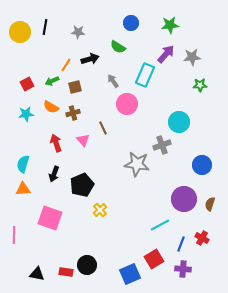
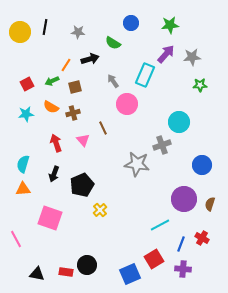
green semicircle at (118, 47): moved 5 px left, 4 px up
pink line at (14, 235): moved 2 px right, 4 px down; rotated 30 degrees counterclockwise
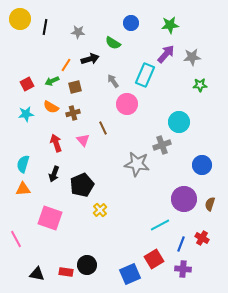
yellow circle at (20, 32): moved 13 px up
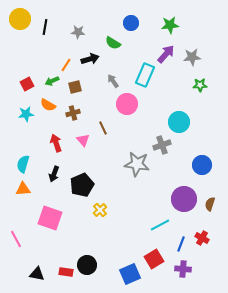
orange semicircle at (51, 107): moved 3 px left, 2 px up
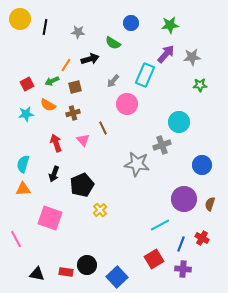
gray arrow at (113, 81): rotated 104 degrees counterclockwise
blue square at (130, 274): moved 13 px left, 3 px down; rotated 20 degrees counterclockwise
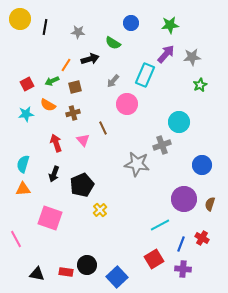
green star at (200, 85): rotated 24 degrees counterclockwise
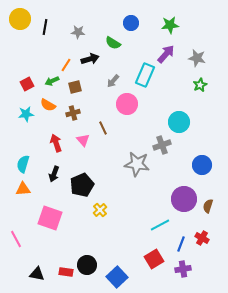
gray star at (192, 57): moved 5 px right, 1 px down; rotated 18 degrees clockwise
brown semicircle at (210, 204): moved 2 px left, 2 px down
purple cross at (183, 269): rotated 14 degrees counterclockwise
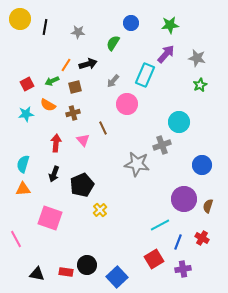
green semicircle at (113, 43): rotated 91 degrees clockwise
black arrow at (90, 59): moved 2 px left, 5 px down
red arrow at (56, 143): rotated 24 degrees clockwise
blue line at (181, 244): moved 3 px left, 2 px up
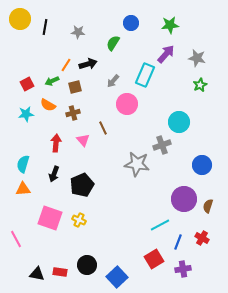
yellow cross at (100, 210): moved 21 px left, 10 px down; rotated 24 degrees counterclockwise
red rectangle at (66, 272): moved 6 px left
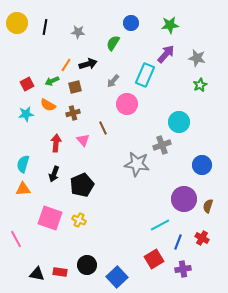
yellow circle at (20, 19): moved 3 px left, 4 px down
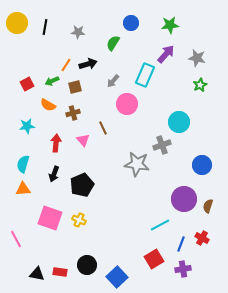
cyan star at (26, 114): moved 1 px right, 12 px down
blue line at (178, 242): moved 3 px right, 2 px down
